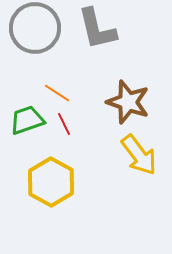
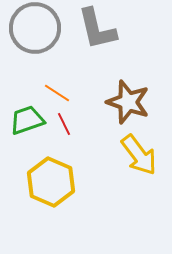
yellow hexagon: rotated 6 degrees counterclockwise
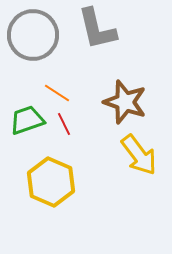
gray circle: moved 2 px left, 7 px down
brown star: moved 3 px left
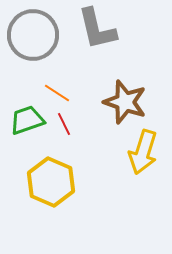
yellow arrow: moved 4 px right, 3 px up; rotated 54 degrees clockwise
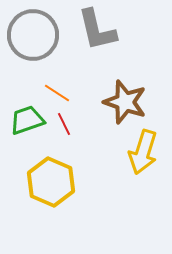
gray L-shape: moved 1 px down
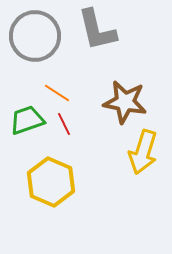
gray circle: moved 2 px right, 1 px down
brown star: rotated 9 degrees counterclockwise
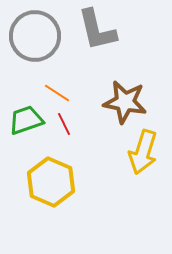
green trapezoid: moved 1 px left
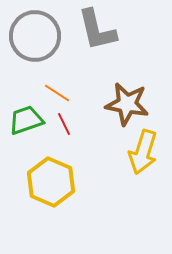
brown star: moved 2 px right, 2 px down
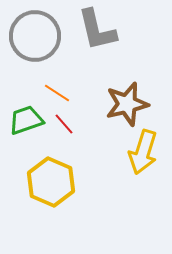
brown star: rotated 24 degrees counterclockwise
red line: rotated 15 degrees counterclockwise
